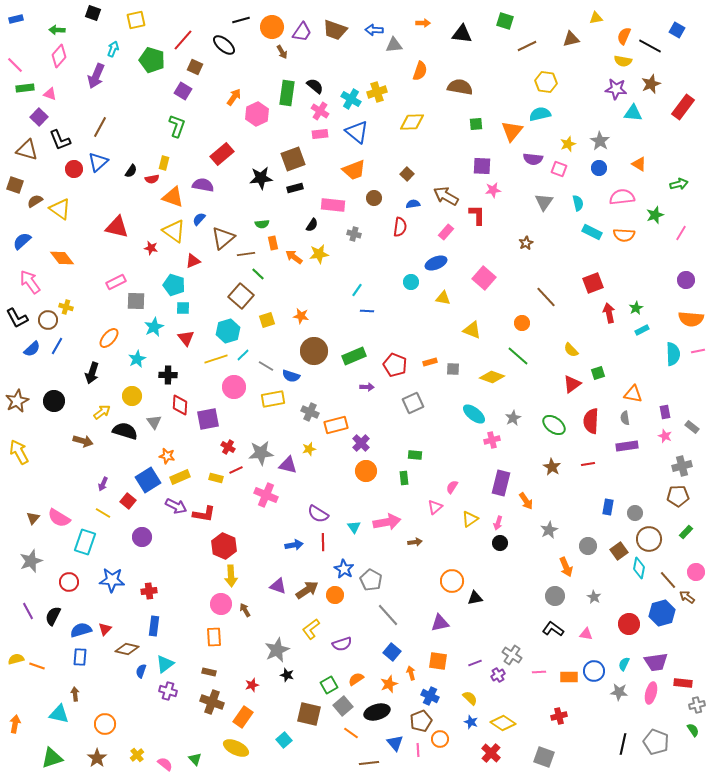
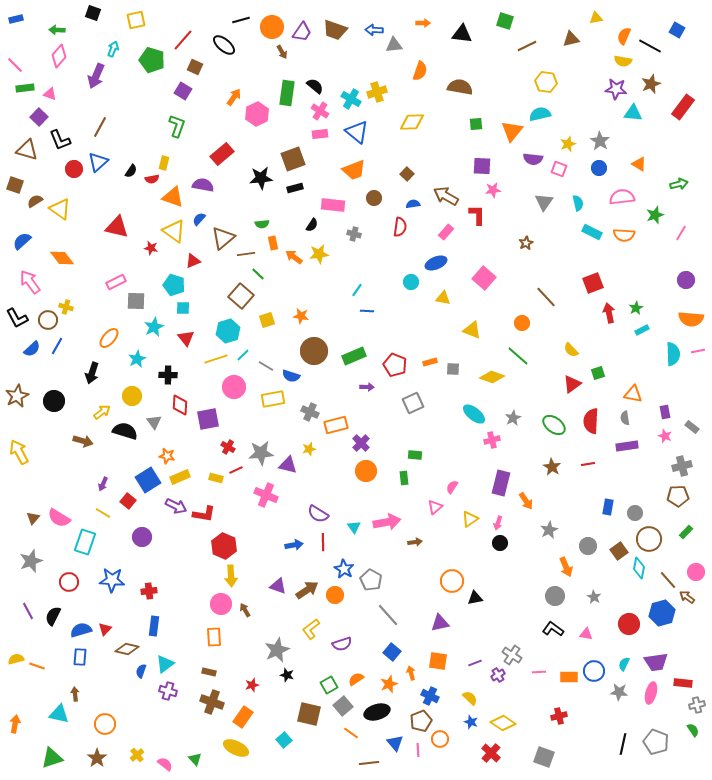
brown star at (17, 401): moved 5 px up
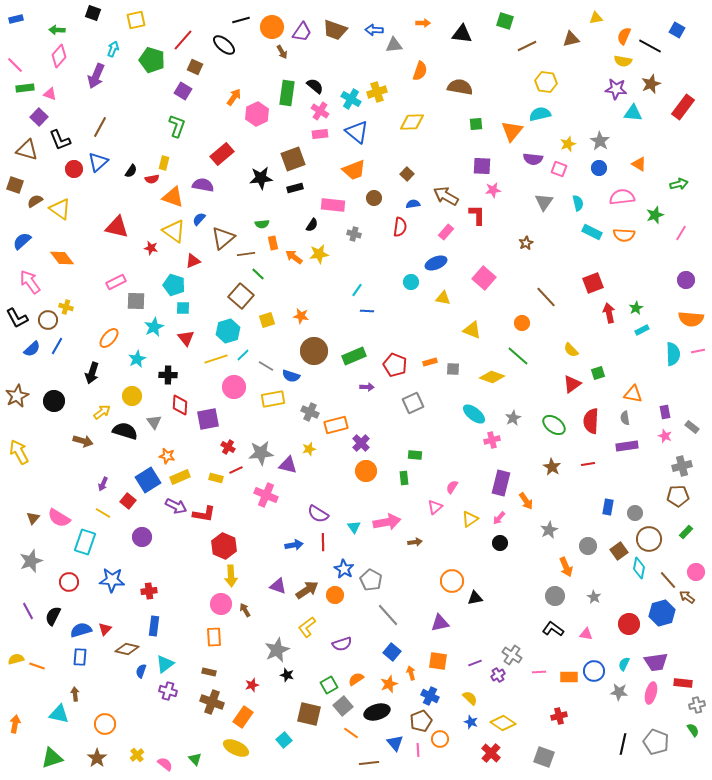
pink arrow at (498, 523): moved 1 px right, 5 px up; rotated 24 degrees clockwise
yellow L-shape at (311, 629): moved 4 px left, 2 px up
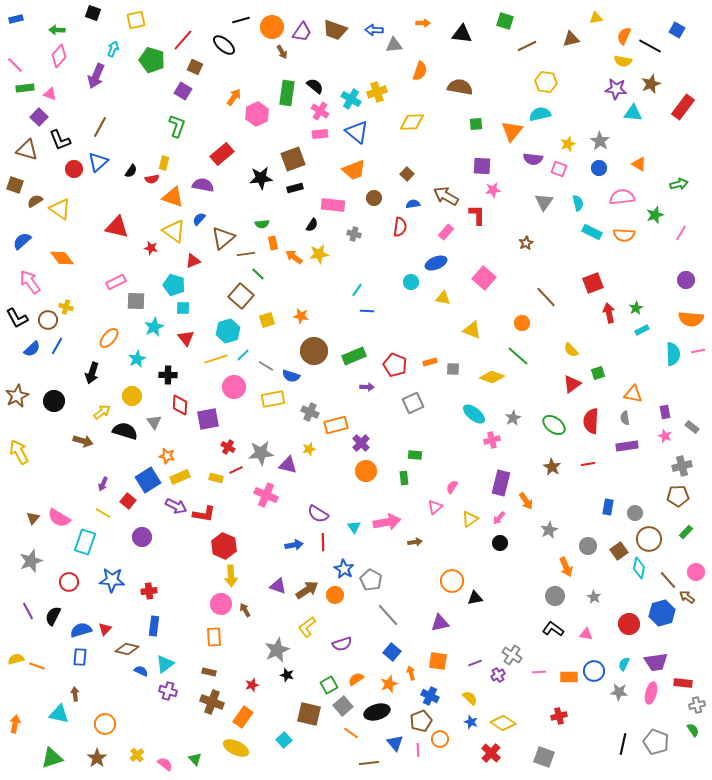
blue semicircle at (141, 671): rotated 96 degrees clockwise
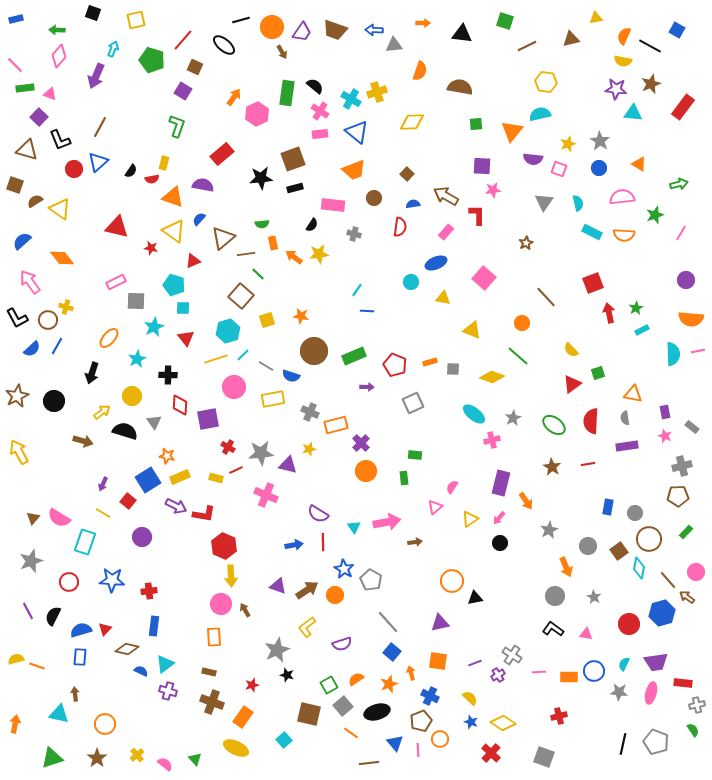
gray line at (388, 615): moved 7 px down
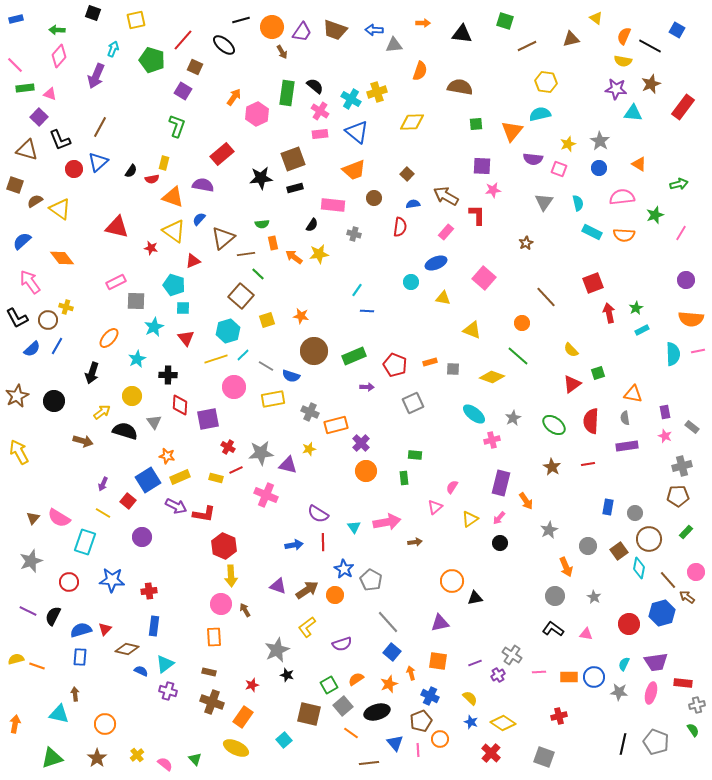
yellow triangle at (596, 18): rotated 48 degrees clockwise
purple line at (28, 611): rotated 36 degrees counterclockwise
blue circle at (594, 671): moved 6 px down
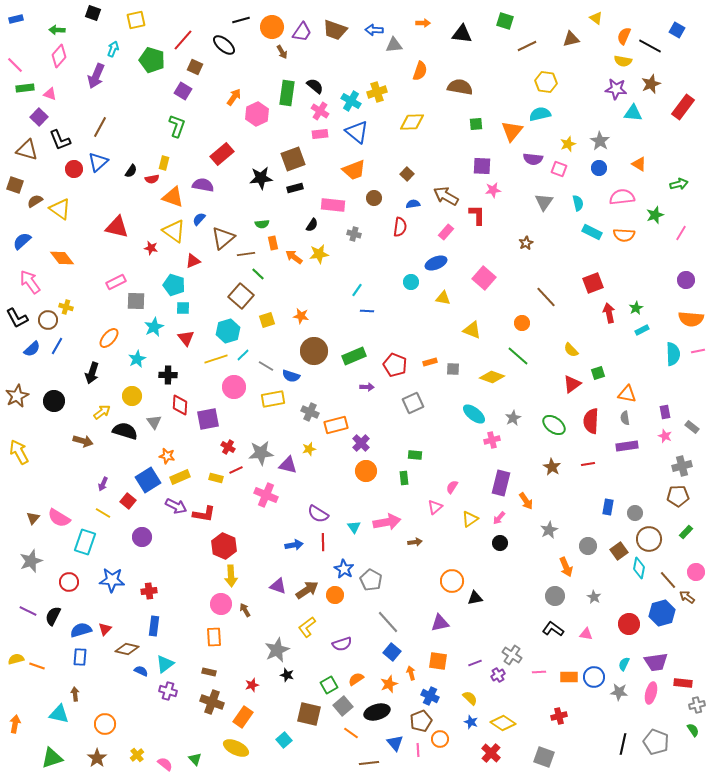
cyan cross at (351, 99): moved 2 px down
orange triangle at (633, 394): moved 6 px left
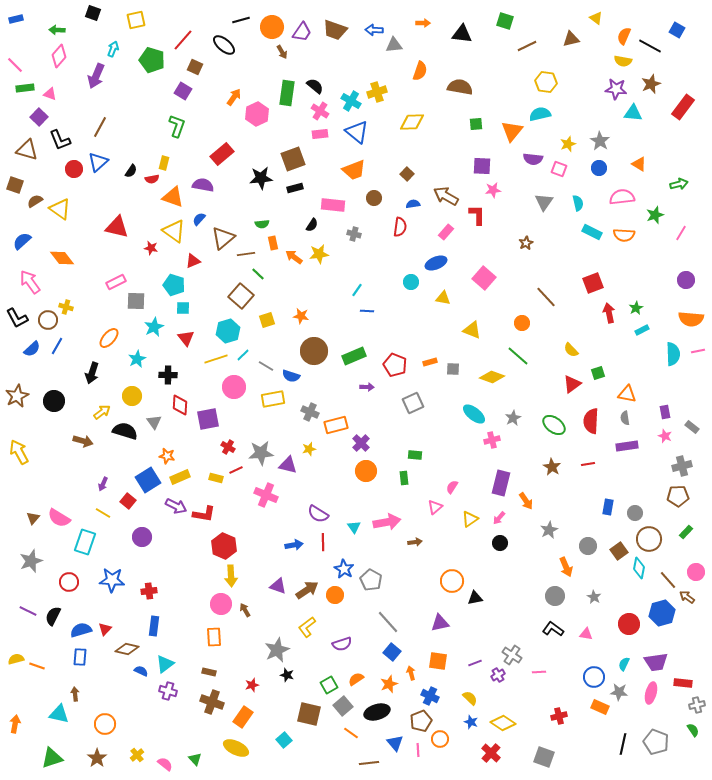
orange rectangle at (569, 677): moved 31 px right, 30 px down; rotated 24 degrees clockwise
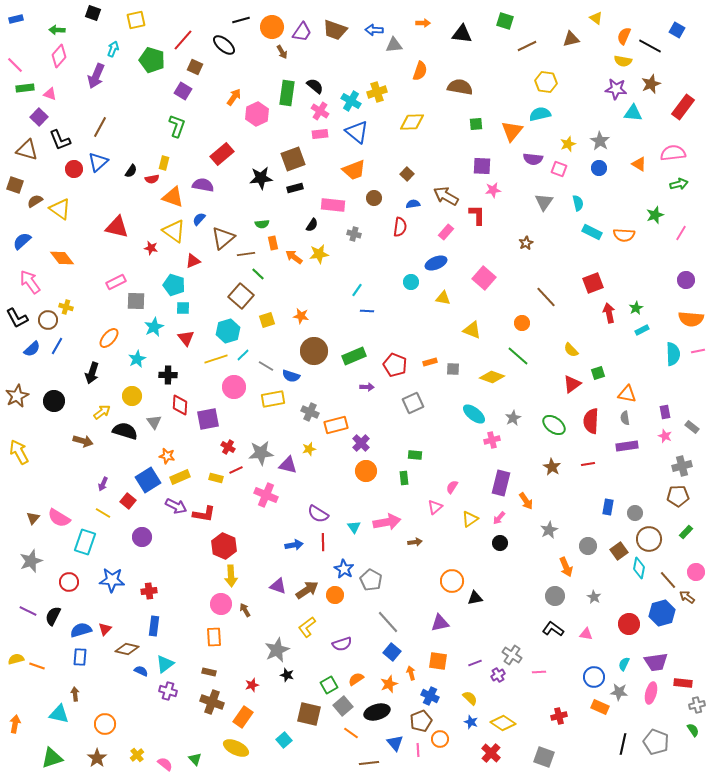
pink semicircle at (622, 197): moved 51 px right, 44 px up
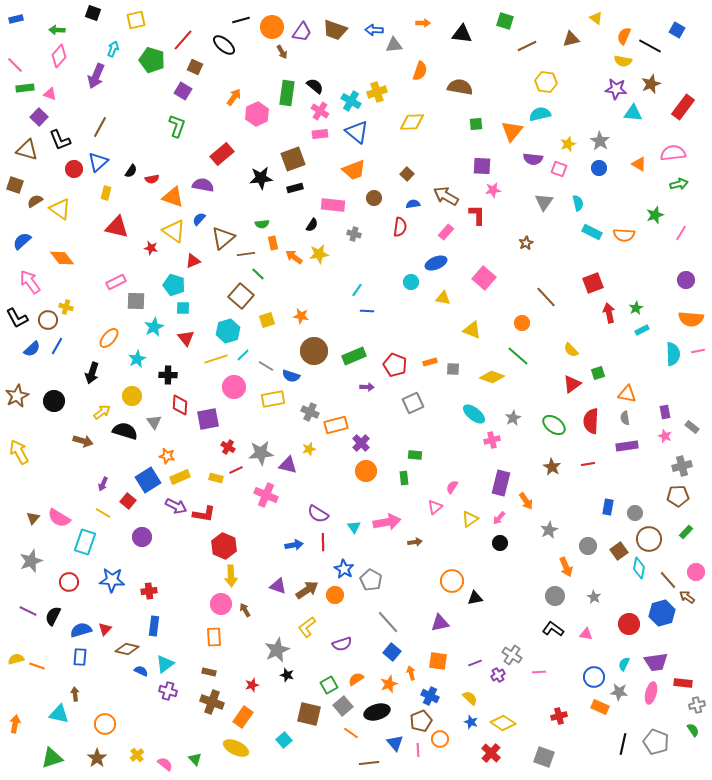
yellow rectangle at (164, 163): moved 58 px left, 30 px down
